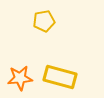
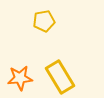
yellow rectangle: rotated 44 degrees clockwise
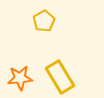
yellow pentagon: rotated 20 degrees counterclockwise
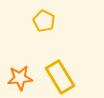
yellow pentagon: rotated 15 degrees counterclockwise
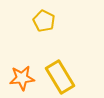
orange star: moved 2 px right
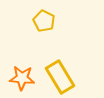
orange star: rotated 10 degrees clockwise
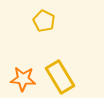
orange star: moved 1 px right, 1 px down
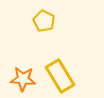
yellow rectangle: moved 1 px up
